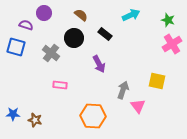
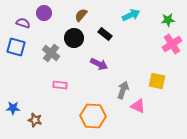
brown semicircle: rotated 88 degrees counterclockwise
green star: rotated 24 degrees counterclockwise
purple semicircle: moved 3 px left, 2 px up
purple arrow: rotated 36 degrees counterclockwise
pink triangle: rotated 28 degrees counterclockwise
blue star: moved 6 px up
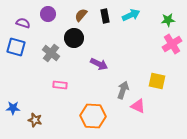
purple circle: moved 4 px right, 1 px down
black rectangle: moved 18 px up; rotated 40 degrees clockwise
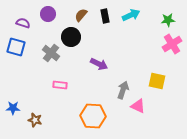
black circle: moved 3 px left, 1 px up
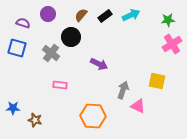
black rectangle: rotated 64 degrees clockwise
blue square: moved 1 px right, 1 px down
